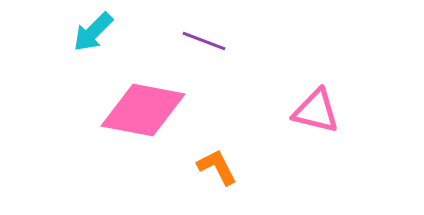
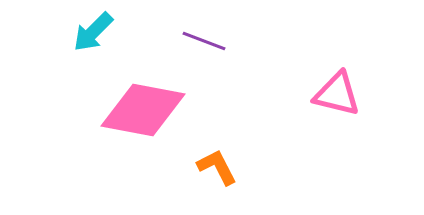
pink triangle: moved 21 px right, 17 px up
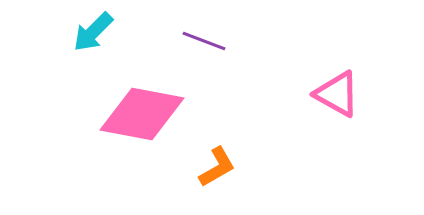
pink triangle: rotated 15 degrees clockwise
pink diamond: moved 1 px left, 4 px down
orange L-shape: rotated 87 degrees clockwise
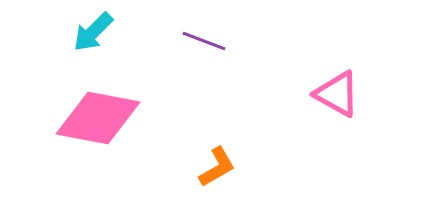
pink diamond: moved 44 px left, 4 px down
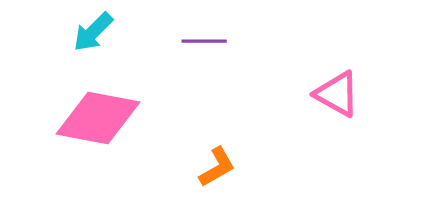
purple line: rotated 21 degrees counterclockwise
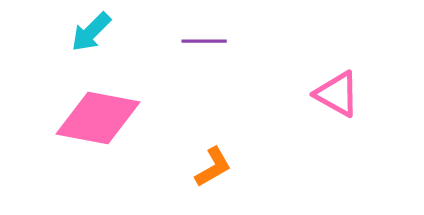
cyan arrow: moved 2 px left
orange L-shape: moved 4 px left
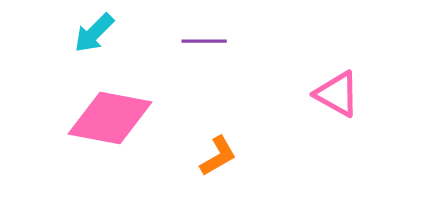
cyan arrow: moved 3 px right, 1 px down
pink diamond: moved 12 px right
orange L-shape: moved 5 px right, 11 px up
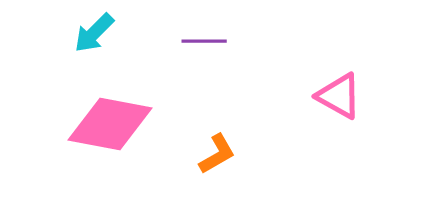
pink triangle: moved 2 px right, 2 px down
pink diamond: moved 6 px down
orange L-shape: moved 1 px left, 2 px up
